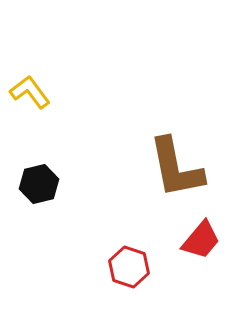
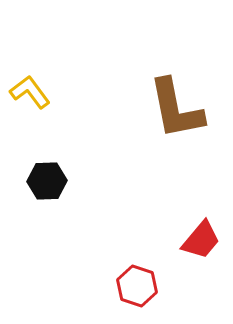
brown L-shape: moved 59 px up
black hexagon: moved 8 px right, 3 px up; rotated 12 degrees clockwise
red hexagon: moved 8 px right, 19 px down
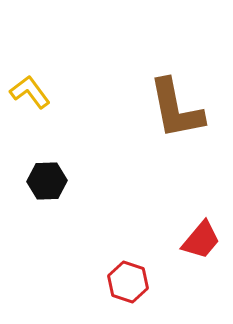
red hexagon: moved 9 px left, 4 px up
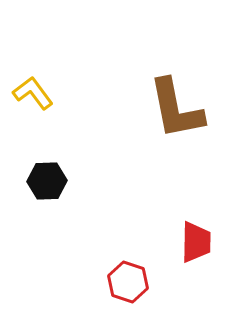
yellow L-shape: moved 3 px right, 1 px down
red trapezoid: moved 5 px left, 2 px down; rotated 39 degrees counterclockwise
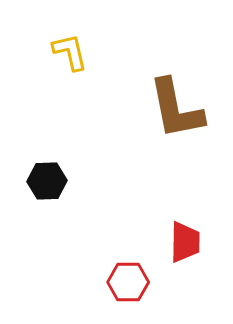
yellow L-shape: moved 37 px right, 41 px up; rotated 24 degrees clockwise
red trapezoid: moved 11 px left
red hexagon: rotated 18 degrees counterclockwise
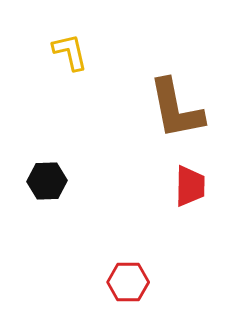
red trapezoid: moved 5 px right, 56 px up
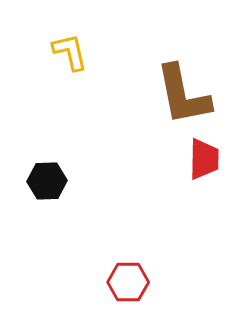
brown L-shape: moved 7 px right, 14 px up
red trapezoid: moved 14 px right, 27 px up
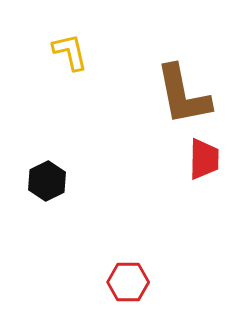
black hexagon: rotated 24 degrees counterclockwise
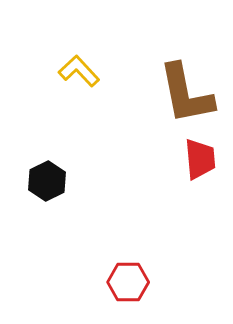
yellow L-shape: moved 9 px right, 19 px down; rotated 30 degrees counterclockwise
brown L-shape: moved 3 px right, 1 px up
red trapezoid: moved 4 px left; rotated 6 degrees counterclockwise
